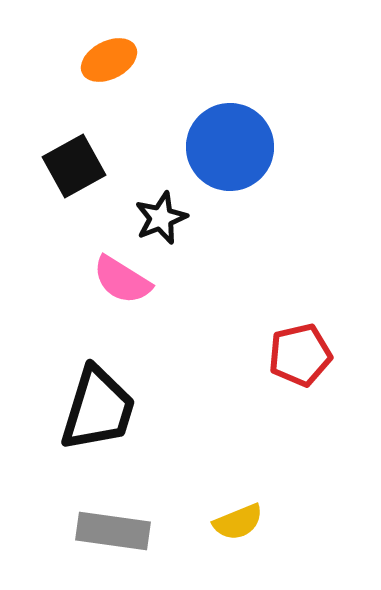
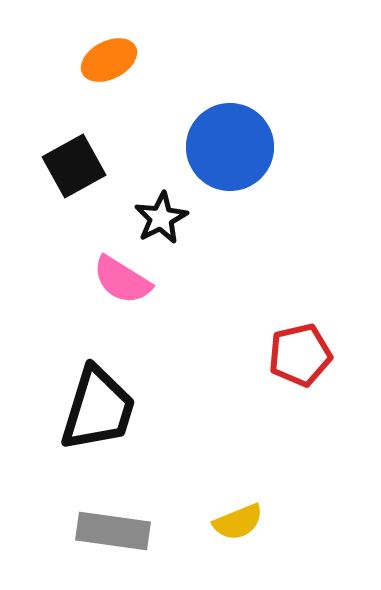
black star: rotated 6 degrees counterclockwise
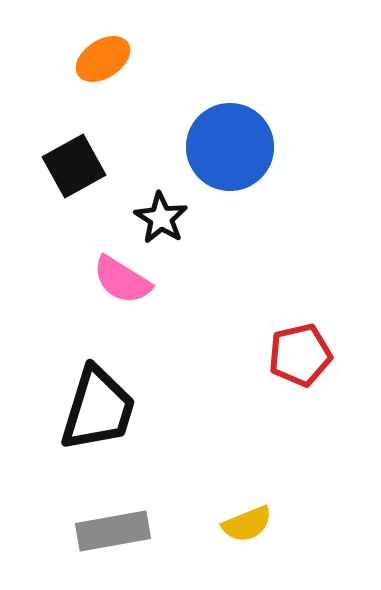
orange ellipse: moved 6 px left, 1 px up; rotated 6 degrees counterclockwise
black star: rotated 12 degrees counterclockwise
yellow semicircle: moved 9 px right, 2 px down
gray rectangle: rotated 18 degrees counterclockwise
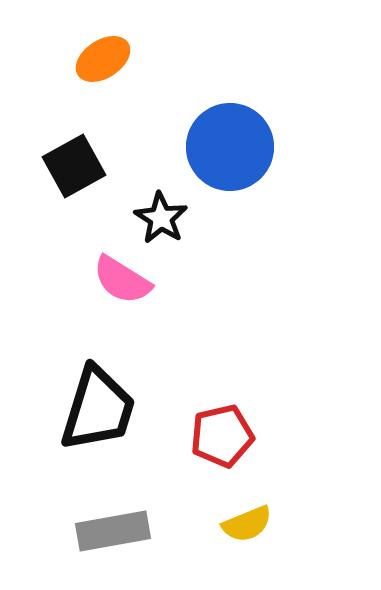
red pentagon: moved 78 px left, 81 px down
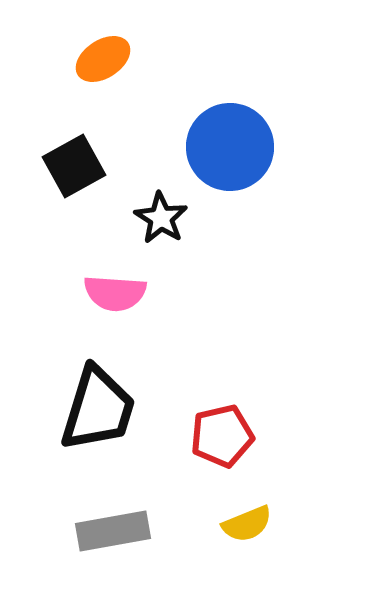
pink semicircle: moved 7 px left, 13 px down; rotated 28 degrees counterclockwise
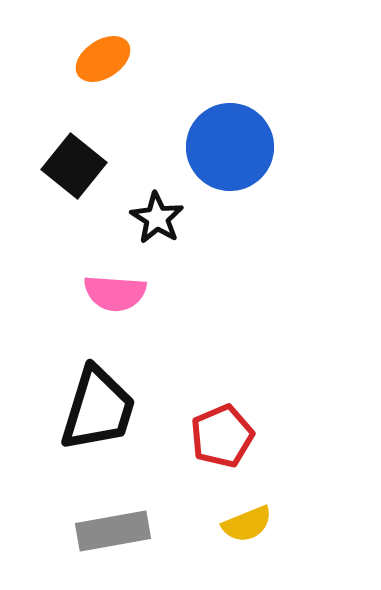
black square: rotated 22 degrees counterclockwise
black star: moved 4 px left
red pentagon: rotated 10 degrees counterclockwise
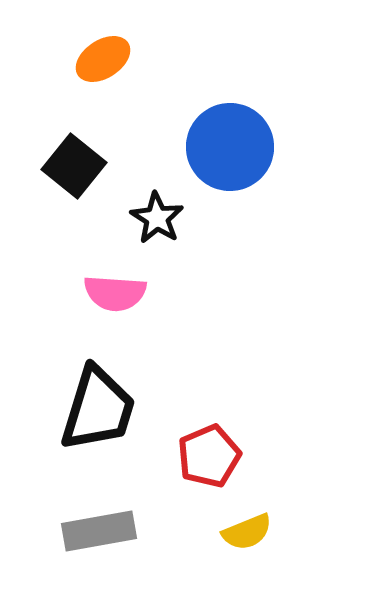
red pentagon: moved 13 px left, 20 px down
yellow semicircle: moved 8 px down
gray rectangle: moved 14 px left
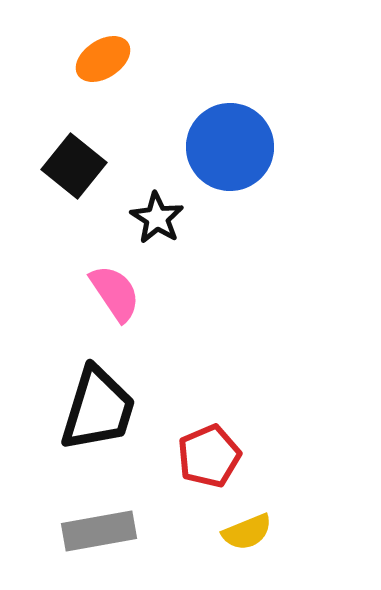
pink semicircle: rotated 128 degrees counterclockwise
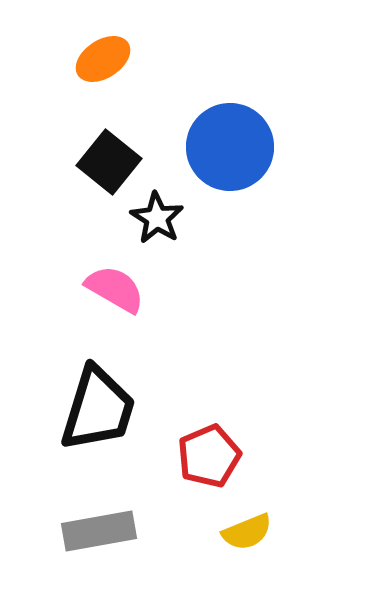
black square: moved 35 px right, 4 px up
pink semicircle: moved 4 px up; rotated 26 degrees counterclockwise
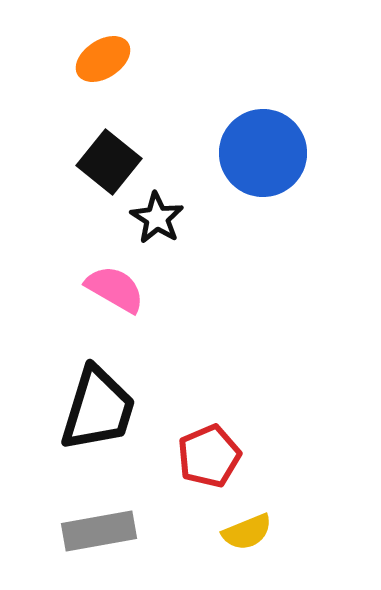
blue circle: moved 33 px right, 6 px down
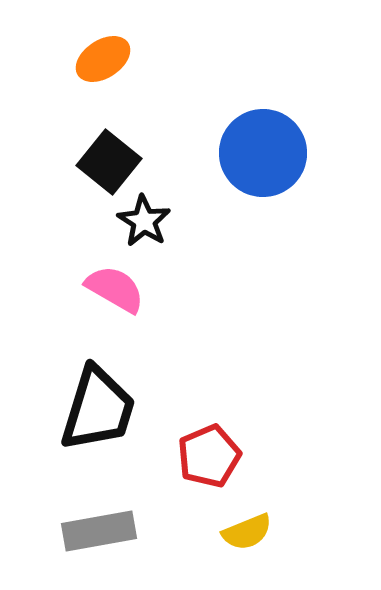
black star: moved 13 px left, 3 px down
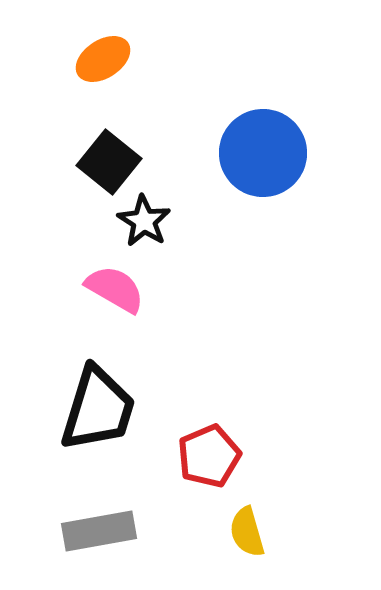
yellow semicircle: rotated 96 degrees clockwise
